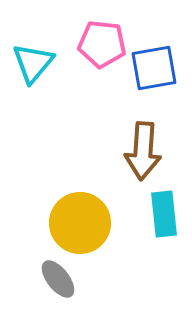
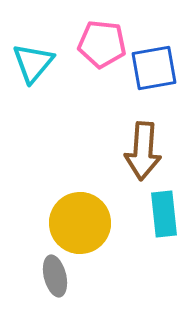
gray ellipse: moved 3 px left, 3 px up; rotated 24 degrees clockwise
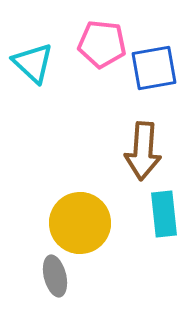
cyan triangle: rotated 27 degrees counterclockwise
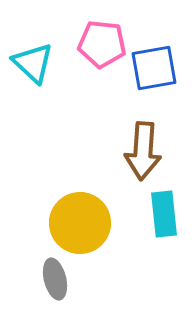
gray ellipse: moved 3 px down
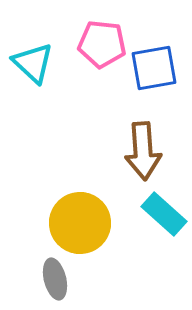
brown arrow: rotated 8 degrees counterclockwise
cyan rectangle: rotated 42 degrees counterclockwise
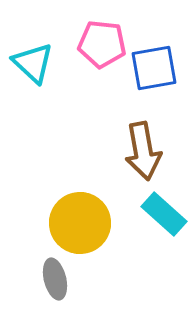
brown arrow: rotated 6 degrees counterclockwise
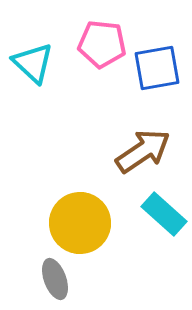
blue square: moved 3 px right
brown arrow: rotated 114 degrees counterclockwise
gray ellipse: rotated 6 degrees counterclockwise
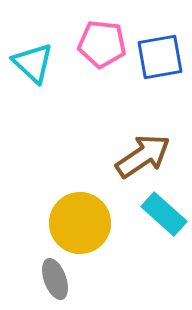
blue square: moved 3 px right, 11 px up
brown arrow: moved 5 px down
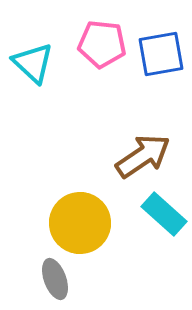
blue square: moved 1 px right, 3 px up
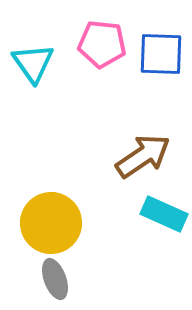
blue square: rotated 12 degrees clockwise
cyan triangle: rotated 12 degrees clockwise
cyan rectangle: rotated 18 degrees counterclockwise
yellow circle: moved 29 px left
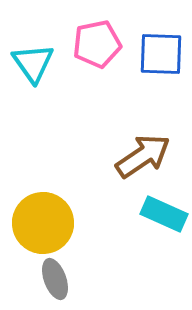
pink pentagon: moved 5 px left; rotated 18 degrees counterclockwise
yellow circle: moved 8 px left
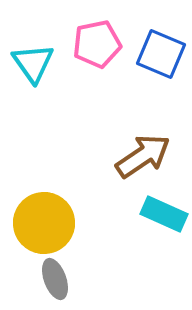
blue square: rotated 21 degrees clockwise
yellow circle: moved 1 px right
